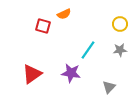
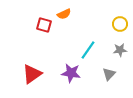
red square: moved 1 px right, 1 px up
gray triangle: moved 13 px up
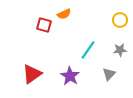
yellow circle: moved 4 px up
purple star: moved 1 px left, 3 px down; rotated 24 degrees clockwise
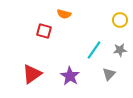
orange semicircle: rotated 40 degrees clockwise
red square: moved 6 px down
cyan line: moved 6 px right
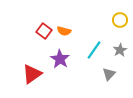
orange semicircle: moved 17 px down
red square: rotated 21 degrees clockwise
gray star: rotated 24 degrees counterclockwise
purple star: moved 10 px left, 17 px up
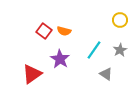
gray triangle: moved 3 px left; rotated 40 degrees counterclockwise
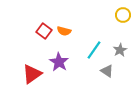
yellow circle: moved 3 px right, 5 px up
purple star: moved 1 px left, 3 px down
gray triangle: moved 1 px right, 3 px up
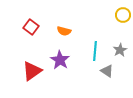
red square: moved 13 px left, 4 px up
cyan line: moved 1 px right, 1 px down; rotated 30 degrees counterclockwise
purple star: moved 1 px right, 2 px up
red triangle: moved 3 px up
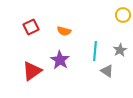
red square: rotated 28 degrees clockwise
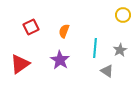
orange semicircle: rotated 96 degrees clockwise
cyan line: moved 3 px up
red triangle: moved 12 px left, 7 px up
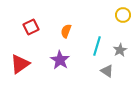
orange semicircle: moved 2 px right
cyan line: moved 2 px right, 2 px up; rotated 12 degrees clockwise
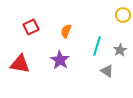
red triangle: rotated 45 degrees clockwise
